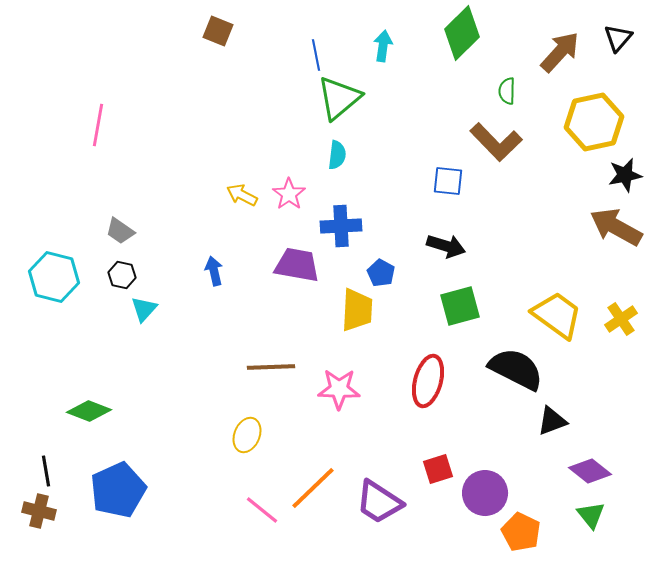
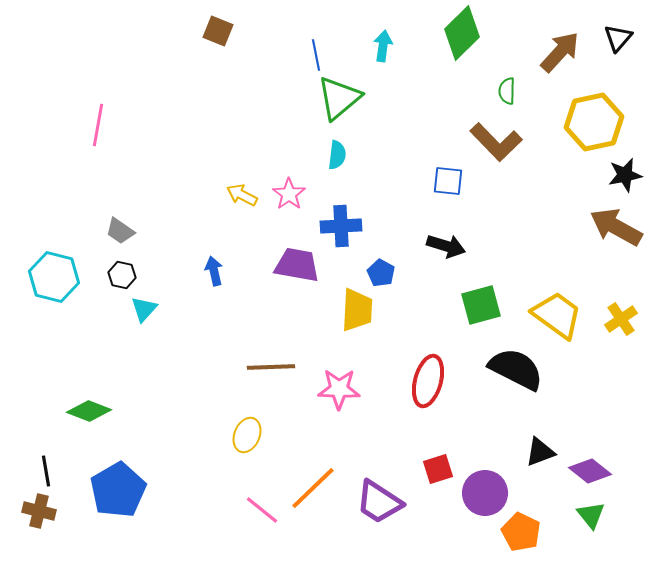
green square at (460, 306): moved 21 px right, 1 px up
black triangle at (552, 421): moved 12 px left, 31 px down
blue pentagon at (118, 490): rotated 6 degrees counterclockwise
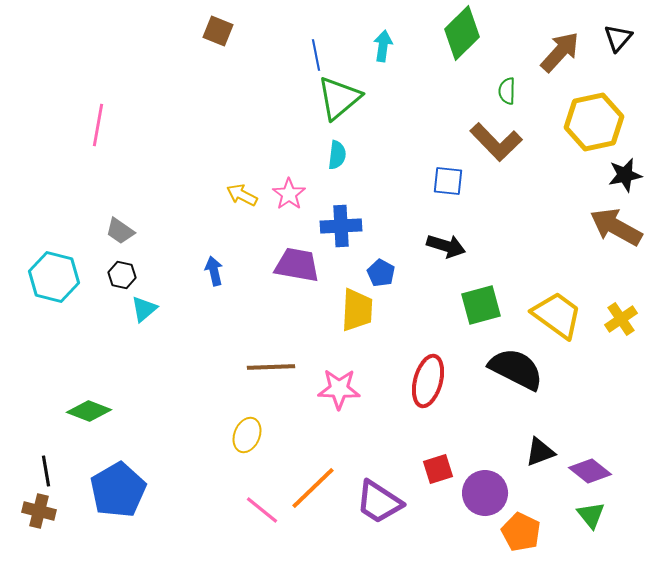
cyan triangle at (144, 309): rotated 8 degrees clockwise
